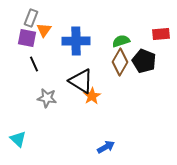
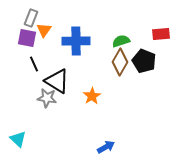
black triangle: moved 24 px left
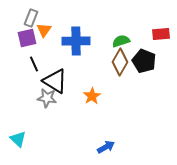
purple square: rotated 24 degrees counterclockwise
black triangle: moved 2 px left
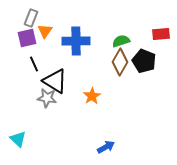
orange triangle: moved 1 px right, 1 px down
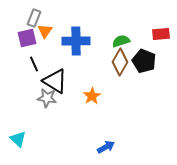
gray rectangle: moved 3 px right
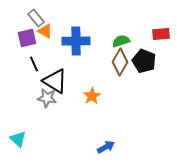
gray rectangle: moved 2 px right; rotated 60 degrees counterclockwise
orange triangle: rotated 35 degrees counterclockwise
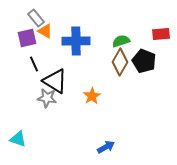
cyan triangle: rotated 24 degrees counterclockwise
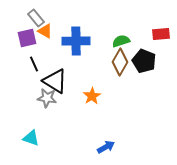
cyan triangle: moved 13 px right, 1 px up
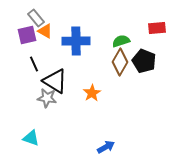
red rectangle: moved 4 px left, 6 px up
purple square: moved 3 px up
orange star: moved 3 px up
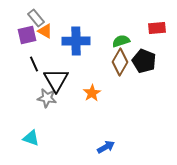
black triangle: moved 1 px right, 1 px up; rotated 28 degrees clockwise
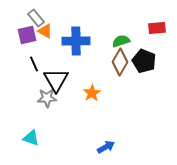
gray star: rotated 12 degrees counterclockwise
